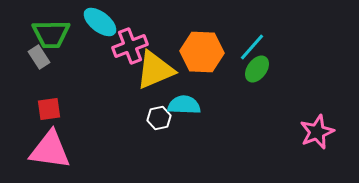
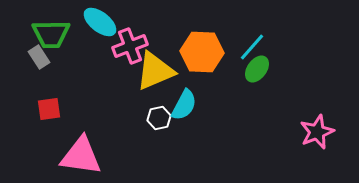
yellow triangle: moved 1 px down
cyan semicircle: rotated 116 degrees clockwise
pink triangle: moved 31 px right, 6 px down
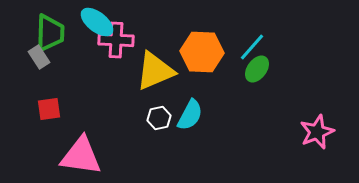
cyan ellipse: moved 3 px left
green trapezoid: moved 1 px left, 1 px up; rotated 87 degrees counterclockwise
pink cross: moved 14 px left, 6 px up; rotated 24 degrees clockwise
cyan semicircle: moved 6 px right, 10 px down
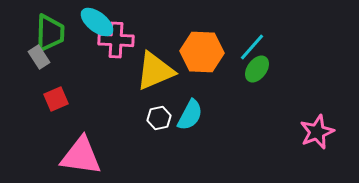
red square: moved 7 px right, 10 px up; rotated 15 degrees counterclockwise
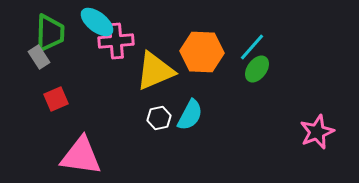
pink cross: moved 1 px down; rotated 8 degrees counterclockwise
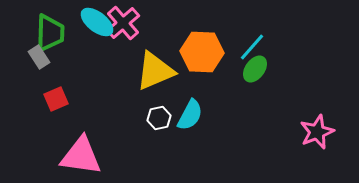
pink cross: moved 7 px right, 18 px up; rotated 36 degrees counterclockwise
green ellipse: moved 2 px left
